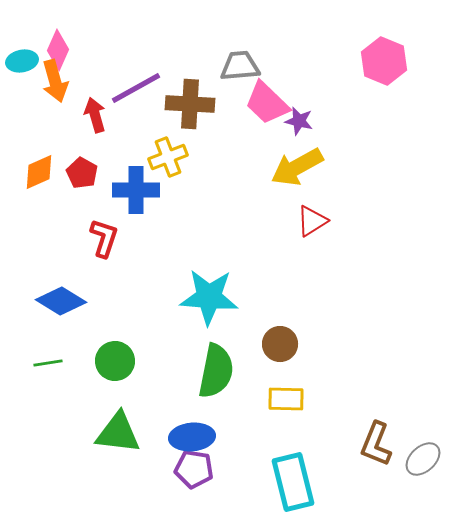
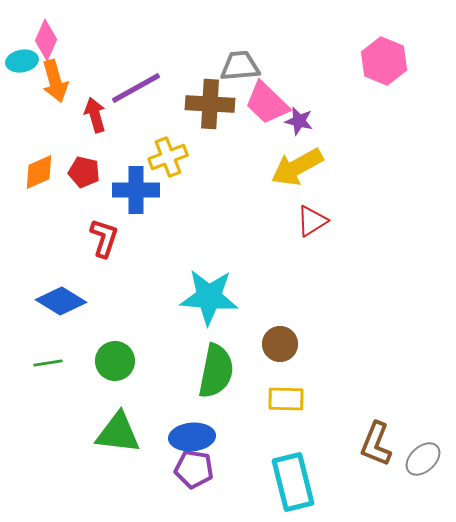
pink diamond: moved 12 px left, 10 px up
brown cross: moved 20 px right
red pentagon: moved 2 px right, 1 px up; rotated 16 degrees counterclockwise
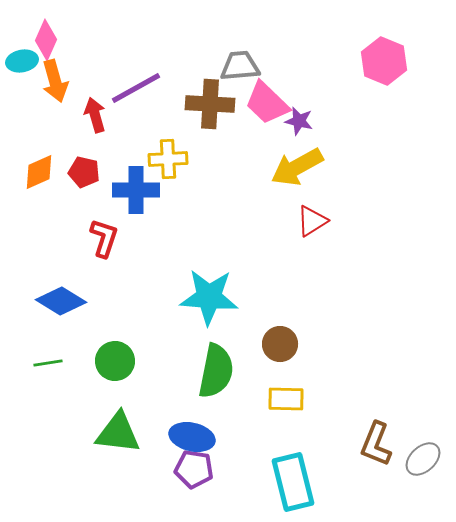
yellow cross: moved 2 px down; rotated 18 degrees clockwise
blue ellipse: rotated 18 degrees clockwise
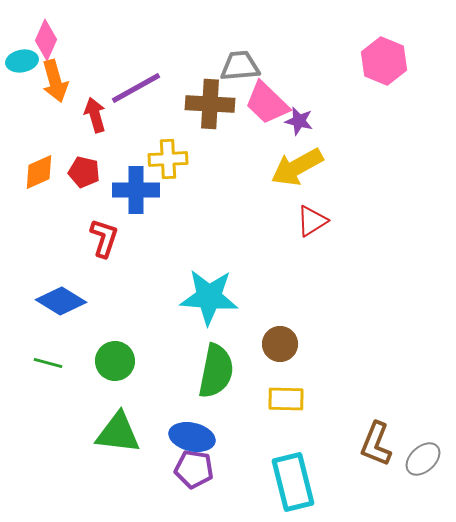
green line: rotated 24 degrees clockwise
